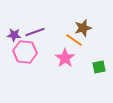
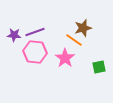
pink hexagon: moved 10 px right
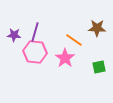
brown star: moved 14 px right; rotated 18 degrees clockwise
purple line: rotated 54 degrees counterclockwise
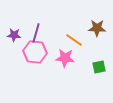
purple line: moved 1 px right, 1 px down
pink star: rotated 30 degrees counterclockwise
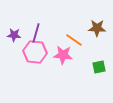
pink star: moved 2 px left, 3 px up
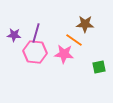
brown star: moved 12 px left, 4 px up
pink star: moved 1 px right, 1 px up
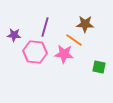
purple line: moved 9 px right, 6 px up
green square: rotated 24 degrees clockwise
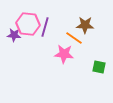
brown star: moved 1 px down
orange line: moved 2 px up
pink hexagon: moved 7 px left, 28 px up
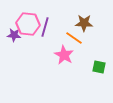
brown star: moved 1 px left, 2 px up
pink star: moved 1 px down; rotated 24 degrees clockwise
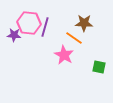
pink hexagon: moved 1 px right, 1 px up
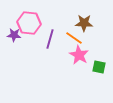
purple line: moved 5 px right, 12 px down
pink star: moved 15 px right
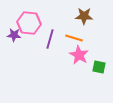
brown star: moved 7 px up
orange line: rotated 18 degrees counterclockwise
